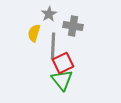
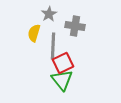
gray cross: moved 2 px right
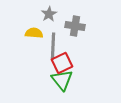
yellow semicircle: rotated 78 degrees clockwise
red square: moved 1 px left
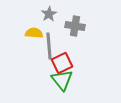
gray line: moved 4 px left; rotated 8 degrees counterclockwise
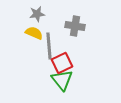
gray star: moved 12 px left; rotated 21 degrees clockwise
yellow semicircle: rotated 18 degrees clockwise
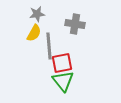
gray cross: moved 2 px up
yellow semicircle: rotated 96 degrees clockwise
red square: rotated 15 degrees clockwise
green triangle: moved 1 px right, 1 px down
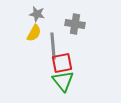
gray star: rotated 21 degrees clockwise
gray line: moved 4 px right
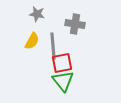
yellow semicircle: moved 2 px left, 8 px down
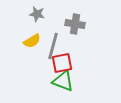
yellow semicircle: rotated 30 degrees clockwise
gray line: rotated 20 degrees clockwise
green triangle: rotated 30 degrees counterclockwise
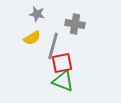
yellow semicircle: moved 3 px up
